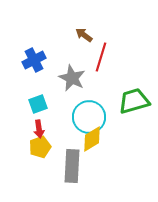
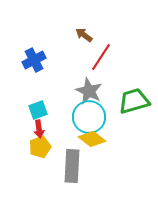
red line: rotated 16 degrees clockwise
gray star: moved 17 px right, 13 px down
cyan square: moved 6 px down
yellow diamond: rotated 68 degrees clockwise
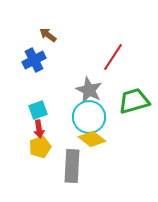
brown arrow: moved 36 px left
red line: moved 12 px right
gray star: moved 1 px up
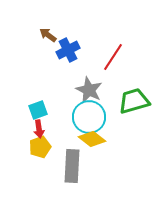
blue cross: moved 34 px right, 10 px up
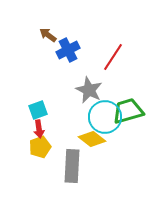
green trapezoid: moved 6 px left, 10 px down
cyan circle: moved 16 px right
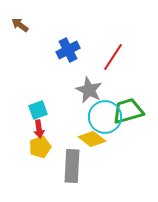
brown arrow: moved 28 px left, 10 px up
